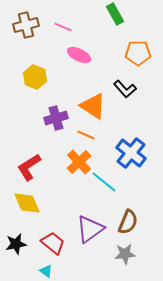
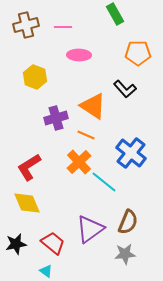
pink line: rotated 24 degrees counterclockwise
pink ellipse: rotated 25 degrees counterclockwise
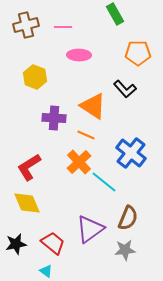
purple cross: moved 2 px left; rotated 20 degrees clockwise
brown semicircle: moved 4 px up
gray star: moved 4 px up
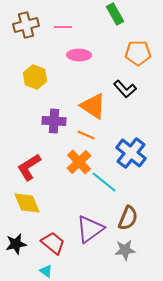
purple cross: moved 3 px down
